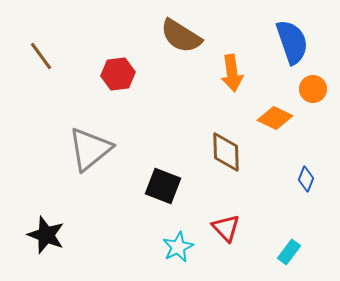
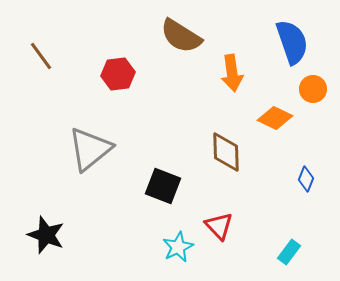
red triangle: moved 7 px left, 2 px up
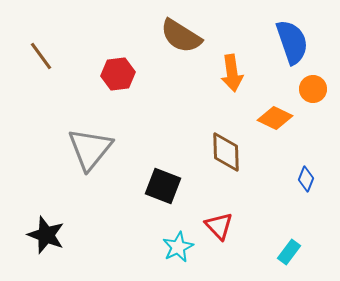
gray triangle: rotated 12 degrees counterclockwise
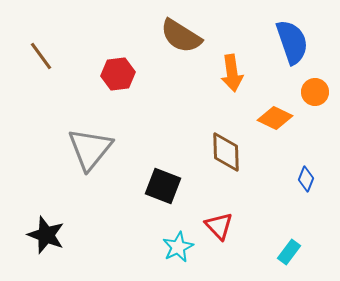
orange circle: moved 2 px right, 3 px down
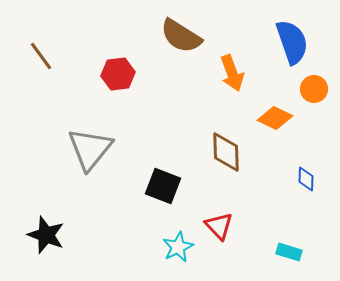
orange arrow: rotated 12 degrees counterclockwise
orange circle: moved 1 px left, 3 px up
blue diamond: rotated 20 degrees counterclockwise
cyan rectangle: rotated 70 degrees clockwise
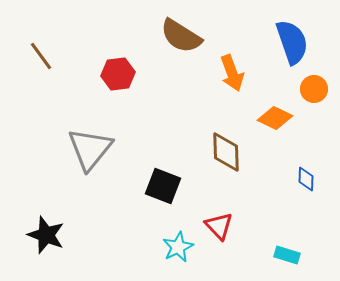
cyan rectangle: moved 2 px left, 3 px down
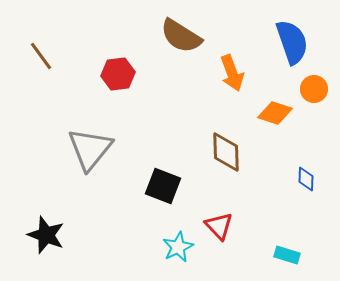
orange diamond: moved 5 px up; rotated 8 degrees counterclockwise
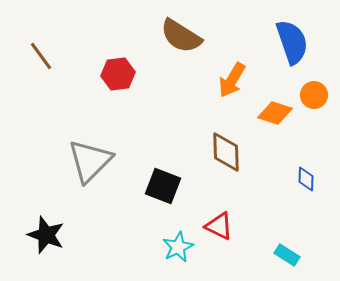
orange arrow: moved 7 px down; rotated 51 degrees clockwise
orange circle: moved 6 px down
gray triangle: moved 12 px down; rotated 6 degrees clockwise
red triangle: rotated 20 degrees counterclockwise
cyan rectangle: rotated 15 degrees clockwise
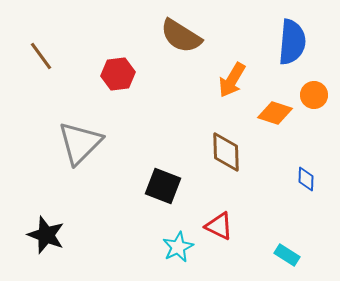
blue semicircle: rotated 24 degrees clockwise
gray triangle: moved 10 px left, 18 px up
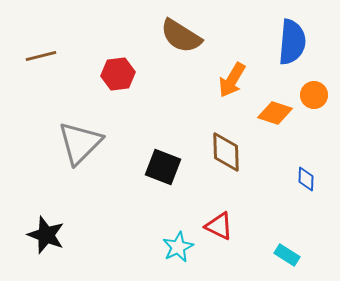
brown line: rotated 68 degrees counterclockwise
black square: moved 19 px up
